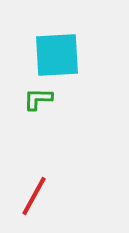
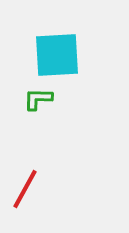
red line: moved 9 px left, 7 px up
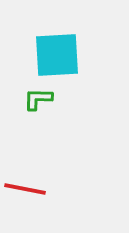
red line: rotated 72 degrees clockwise
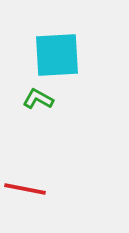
green L-shape: rotated 28 degrees clockwise
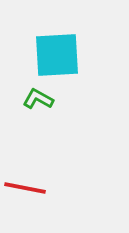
red line: moved 1 px up
